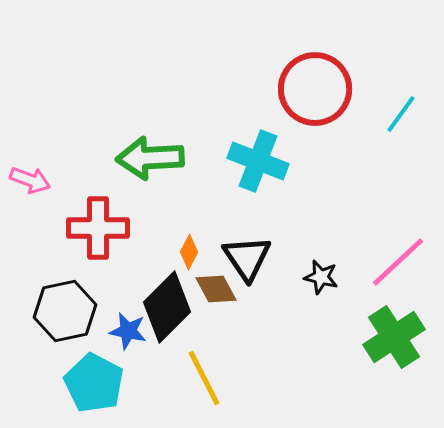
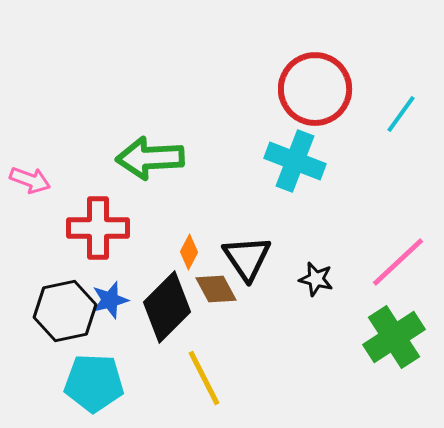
cyan cross: moved 37 px right
black star: moved 5 px left, 2 px down
blue star: moved 18 px left, 31 px up; rotated 27 degrees counterclockwise
cyan pentagon: rotated 26 degrees counterclockwise
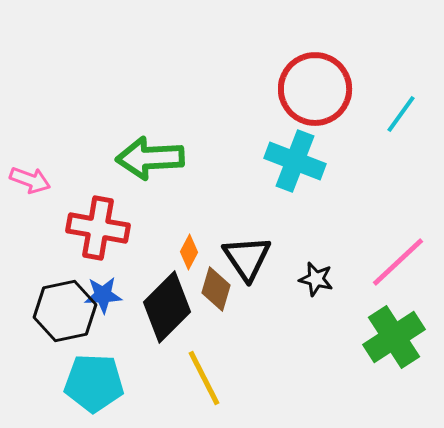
red cross: rotated 10 degrees clockwise
brown diamond: rotated 45 degrees clockwise
blue star: moved 7 px left, 5 px up; rotated 12 degrees clockwise
